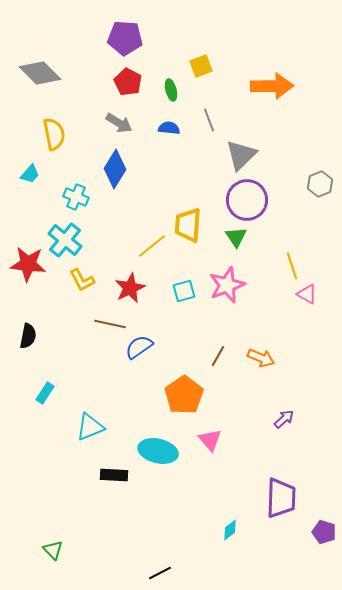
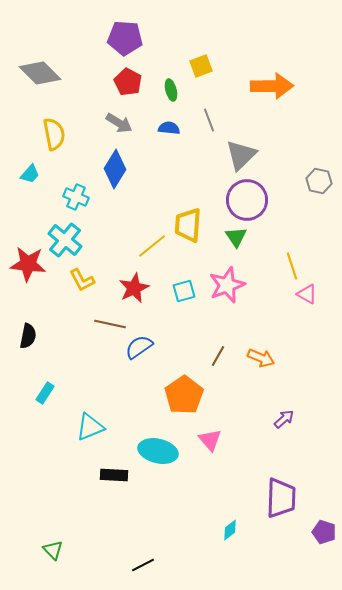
gray hexagon at (320, 184): moved 1 px left, 3 px up; rotated 25 degrees counterclockwise
red star at (130, 288): moved 4 px right
black line at (160, 573): moved 17 px left, 8 px up
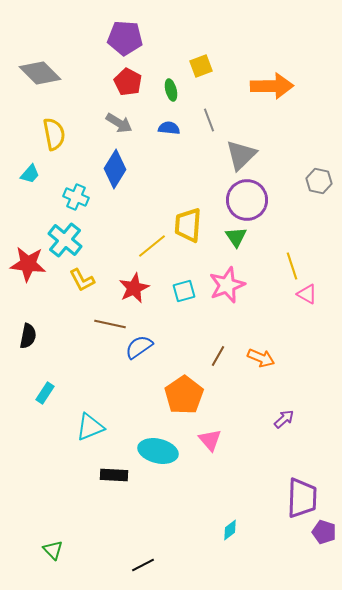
purple trapezoid at (281, 498): moved 21 px right
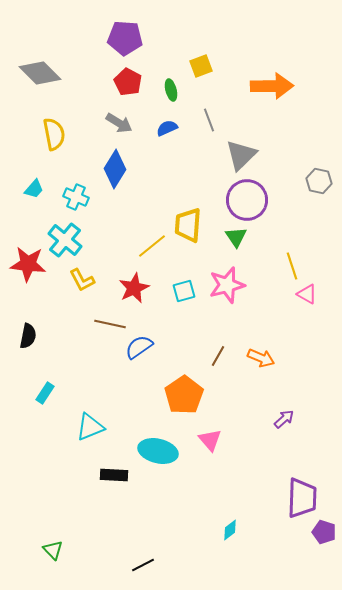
blue semicircle at (169, 128): moved 2 px left; rotated 30 degrees counterclockwise
cyan trapezoid at (30, 174): moved 4 px right, 15 px down
pink star at (227, 285): rotated 6 degrees clockwise
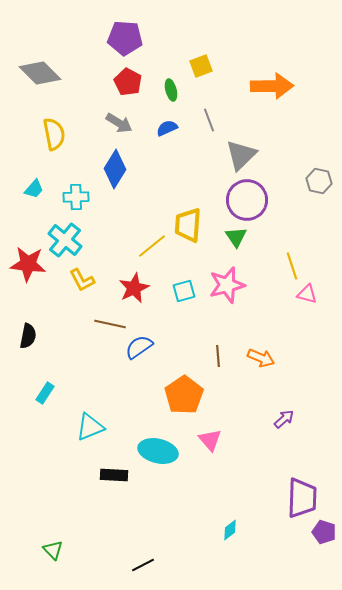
cyan cross at (76, 197): rotated 25 degrees counterclockwise
pink triangle at (307, 294): rotated 15 degrees counterclockwise
brown line at (218, 356): rotated 35 degrees counterclockwise
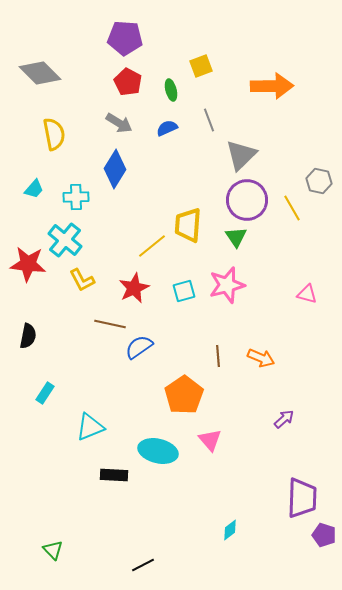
yellow line at (292, 266): moved 58 px up; rotated 12 degrees counterclockwise
purple pentagon at (324, 532): moved 3 px down
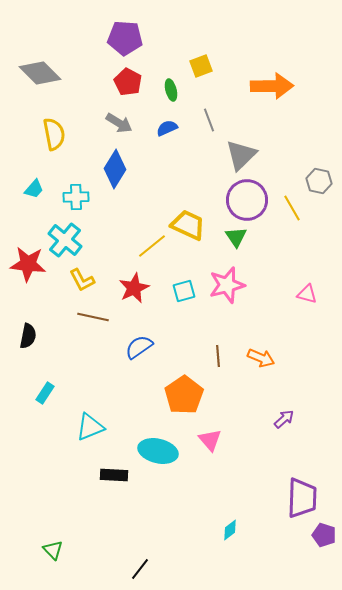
yellow trapezoid at (188, 225): rotated 111 degrees clockwise
brown line at (110, 324): moved 17 px left, 7 px up
black line at (143, 565): moved 3 px left, 4 px down; rotated 25 degrees counterclockwise
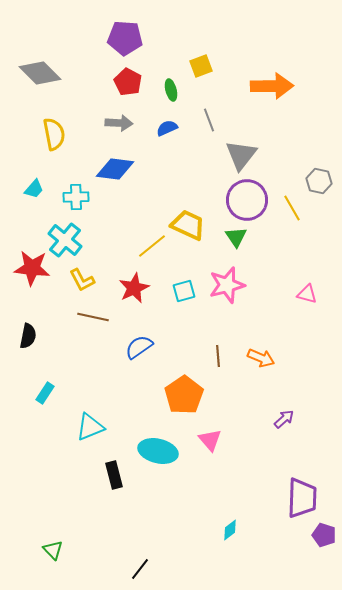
gray arrow at (119, 123): rotated 28 degrees counterclockwise
gray triangle at (241, 155): rotated 8 degrees counterclockwise
blue diamond at (115, 169): rotated 66 degrees clockwise
red star at (28, 264): moved 4 px right, 4 px down
black rectangle at (114, 475): rotated 72 degrees clockwise
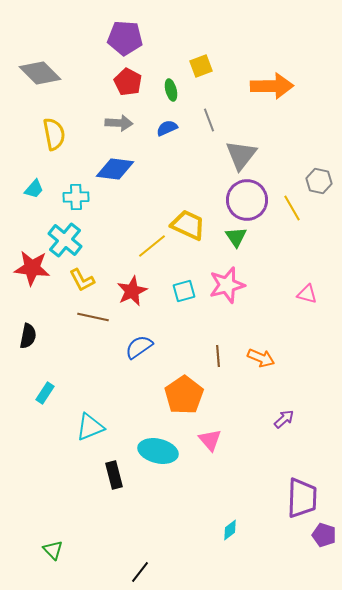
red star at (134, 288): moved 2 px left, 3 px down
black line at (140, 569): moved 3 px down
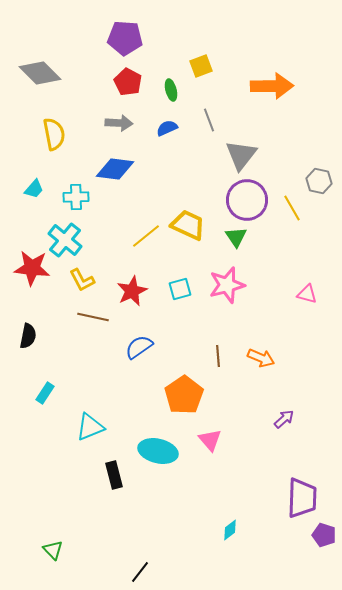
yellow line at (152, 246): moved 6 px left, 10 px up
cyan square at (184, 291): moved 4 px left, 2 px up
